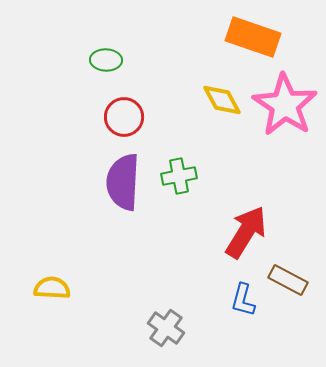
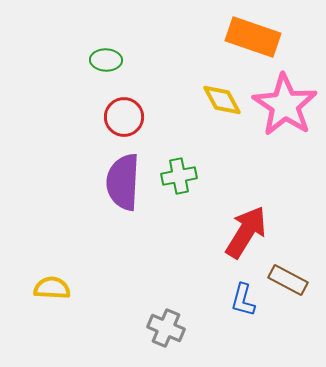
gray cross: rotated 12 degrees counterclockwise
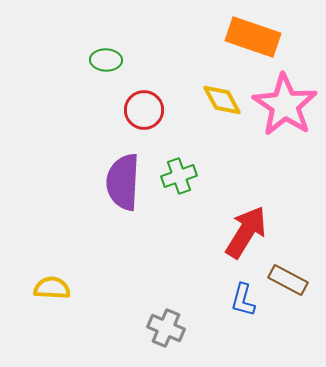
red circle: moved 20 px right, 7 px up
green cross: rotated 8 degrees counterclockwise
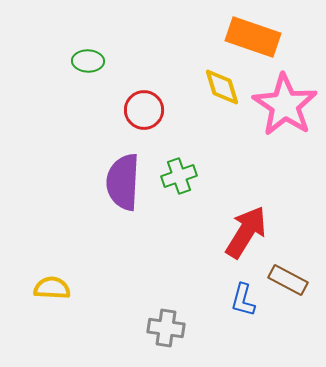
green ellipse: moved 18 px left, 1 px down
yellow diamond: moved 13 px up; rotated 12 degrees clockwise
gray cross: rotated 15 degrees counterclockwise
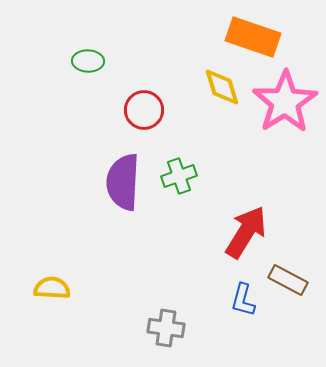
pink star: moved 3 px up; rotated 6 degrees clockwise
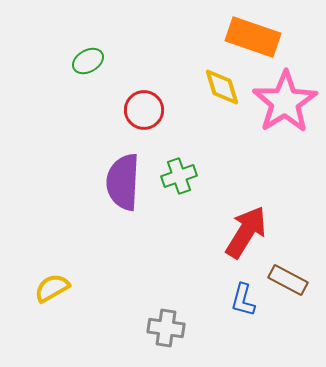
green ellipse: rotated 32 degrees counterclockwise
yellow semicircle: rotated 33 degrees counterclockwise
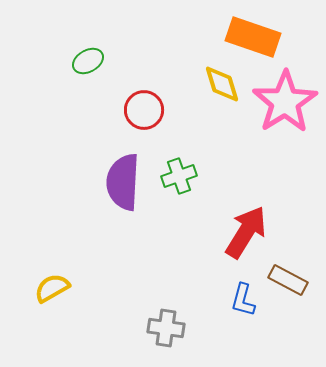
yellow diamond: moved 3 px up
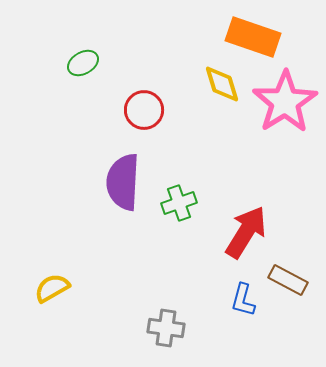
green ellipse: moved 5 px left, 2 px down
green cross: moved 27 px down
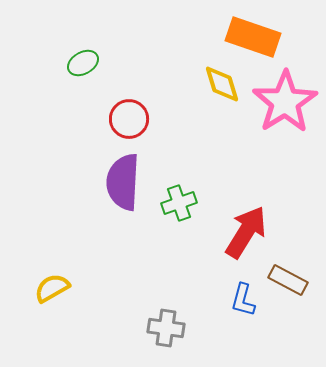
red circle: moved 15 px left, 9 px down
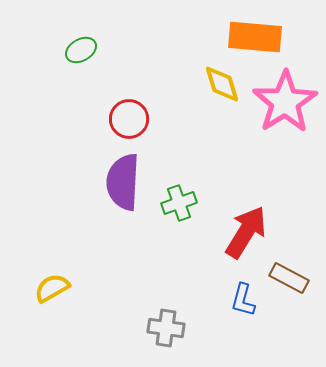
orange rectangle: moved 2 px right; rotated 14 degrees counterclockwise
green ellipse: moved 2 px left, 13 px up
brown rectangle: moved 1 px right, 2 px up
